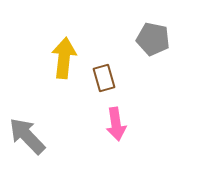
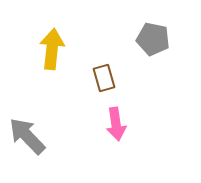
yellow arrow: moved 12 px left, 9 px up
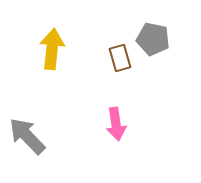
brown rectangle: moved 16 px right, 20 px up
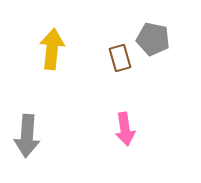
pink arrow: moved 9 px right, 5 px down
gray arrow: rotated 132 degrees counterclockwise
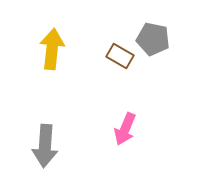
brown rectangle: moved 2 px up; rotated 44 degrees counterclockwise
pink arrow: rotated 32 degrees clockwise
gray arrow: moved 18 px right, 10 px down
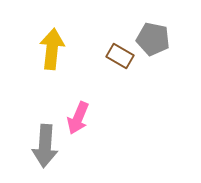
pink arrow: moved 47 px left, 11 px up
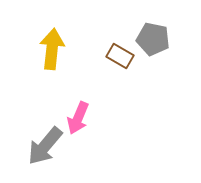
gray arrow: rotated 36 degrees clockwise
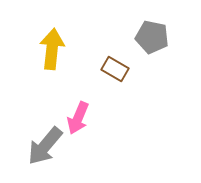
gray pentagon: moved 1 px left, 2 px up
brown rectangle: moved 5 px left, 13 px down
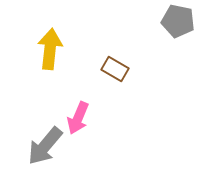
gray pentagon: moved 26 px right, 16 px up
yellow arrow: moved 2 px left
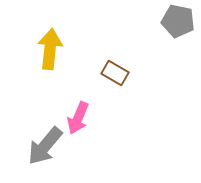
brown rectangle: moved 4 px down
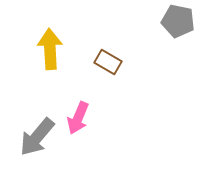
yellow arrow: rotated 9 degrees counterclockwise
brown rectangle: moved 7 px left, 11 px up
gray arrow: moved 8 px left, 9 px up
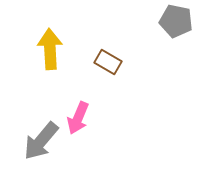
gray pentagon: moved 2 px left
gray arrow: moved 4 px right, 4 px down
